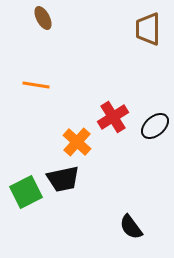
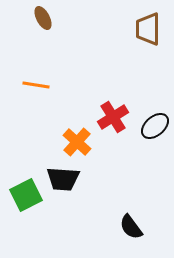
black trapezoid: rotated 16 degrees clockwise
green square: moved 3 px down
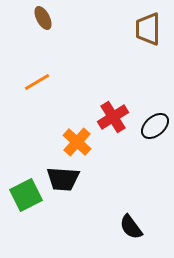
orange line: moved 1 px right, 3 px up; rotated 40 degrees counterclockwise
